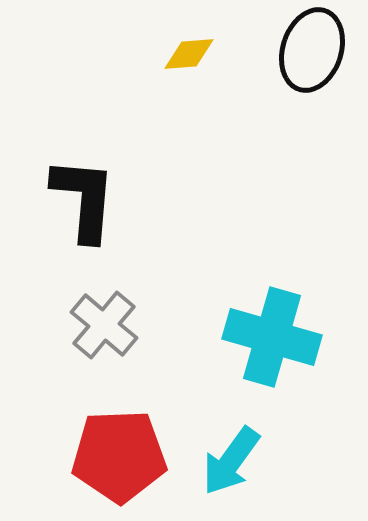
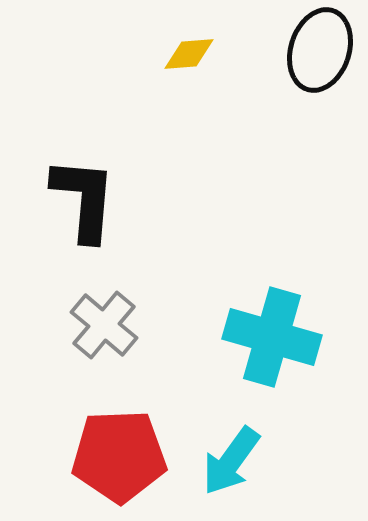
black ellipse: moved 8 px right
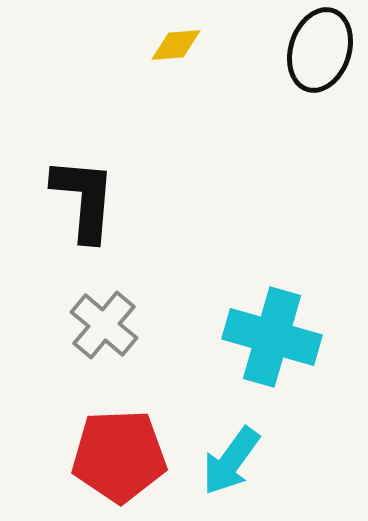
yellow diamond: moved 13 px left, 9 px up
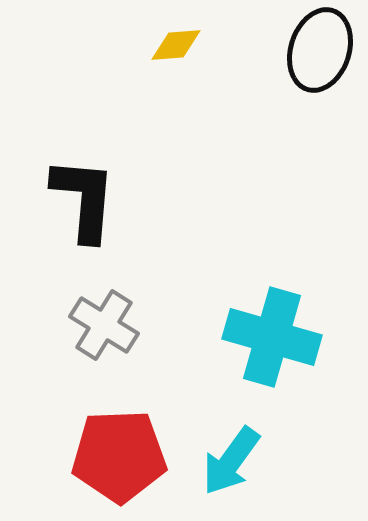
gray cross: rotated 8 degrees counterclockwise
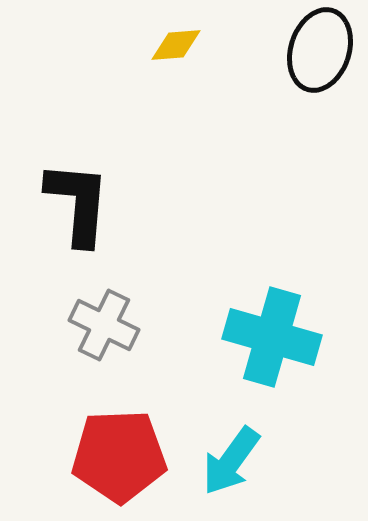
black L-shape: moved 6 px left, 4 px down
gray cross: rotated 6 degrees counterclockwise
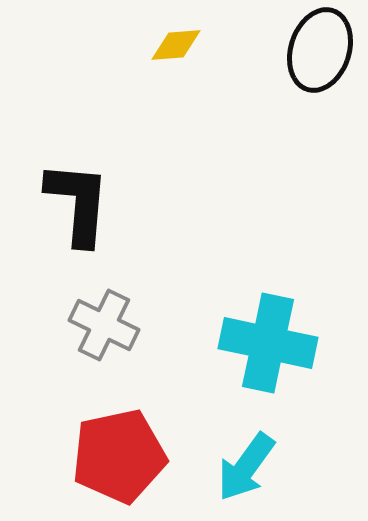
cyan cross: moved 4 px left, 6 px down; rotated 4 degrees counterclockwise
red pentagon: rotated 10 degrees counterclockwise
cyan arrow: moved 15 px right, 6 px down
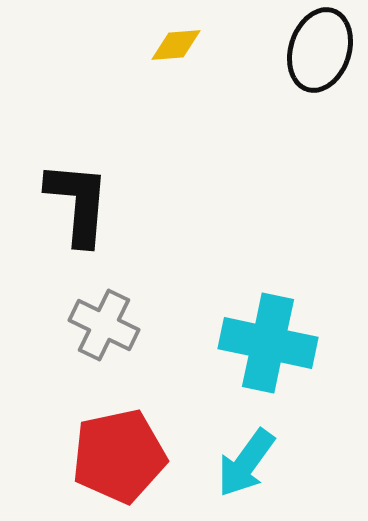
cyan arrow: moved 4 px up
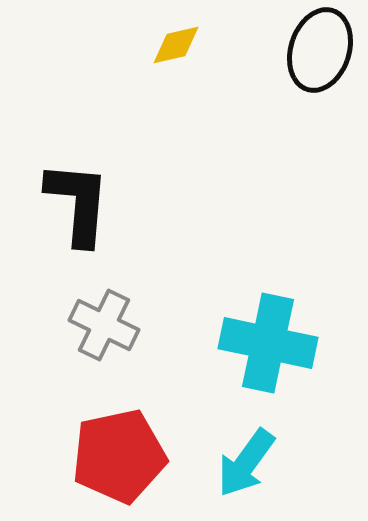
yellow diamond: rotated 8 degrees counterclockwise
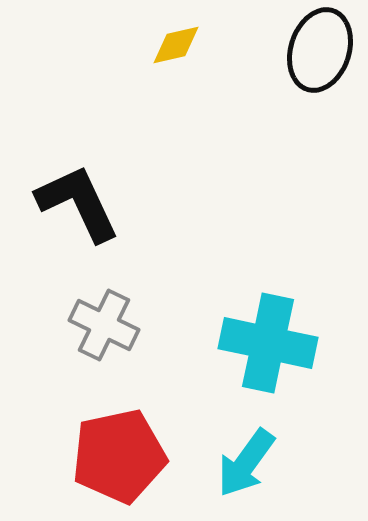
black L-shape: rotated 30 degrees counterclockwise
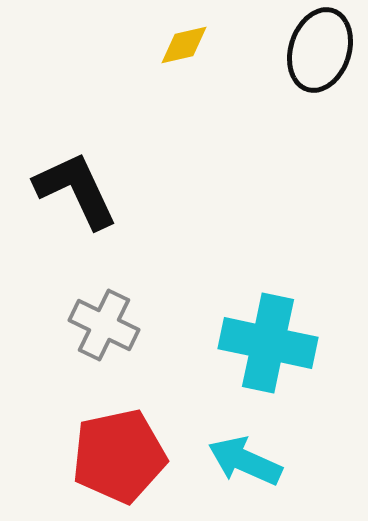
yellow diamond: moved 8 px right
black L-shape: moved 2 px left, 13 px up
cyan arrow: moved 1 px left, 2 px up; rotated 78 degrees clockwise
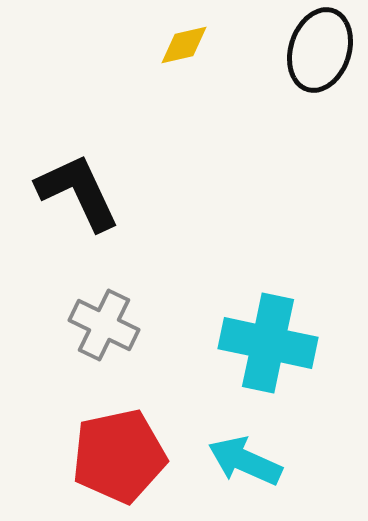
black L-shape: moved 2 px right, 2 px down
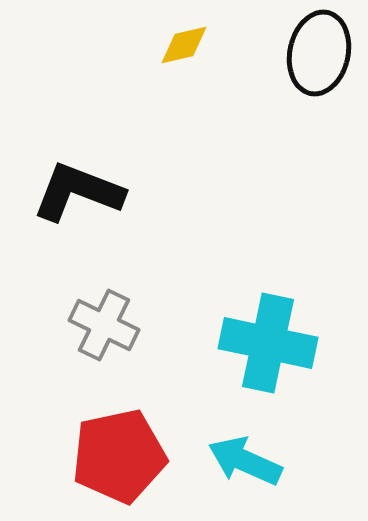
black ellipse: moved 1 px left, 3 px down; rotated 6 degrees counterclockwise
black L-shape: rotated 44 degrees counterclockwise
